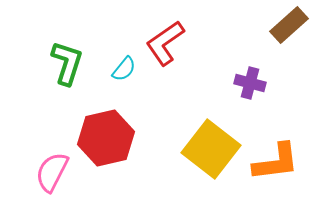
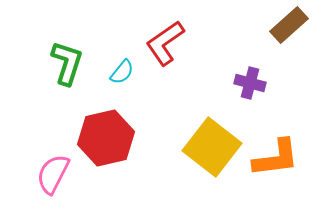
cyan semicircle: moved 2 px left, 3 px down
yellow square: moved 1 px right, 2 px up
orange L-shape: moved 4 px up
pink semicircle: moved 1 px right, 2 px down
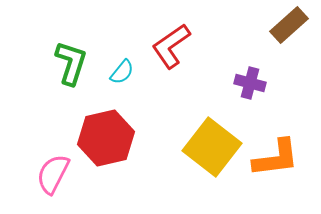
red L-shape: moved 6 px right, 3 px down
green L-shape: moved 4 px right
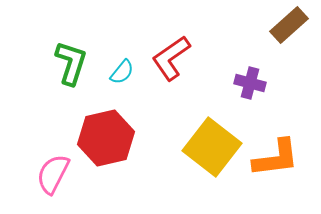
red L-shape: moved 12 px down
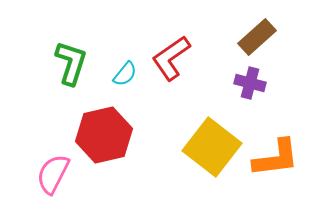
brown rectangle: moved 32 px left, 12 px down
cyan semicircle: moved 3 px right, 2 px down
red hexagon: moved 2 px left, 3 px up
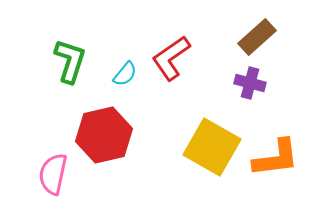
green L-shape: moved 1 px left, 2 px up
yellow square: rotated 8 degrees counterclockwise
pink semicircle: rotated 15 degrees counterclockwise
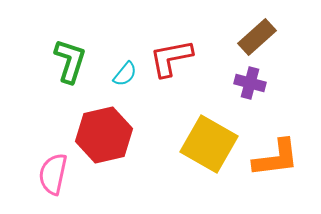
red L-shape: rotated 24 degrees clockwise
yellow square: moved 3 px left, 3 px up
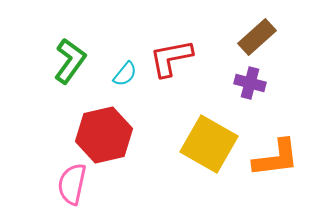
green L-shape: rotated 18 degrees clockwise
pink semicircle: moved 19 px right, 10 px down
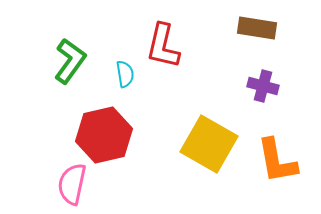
brown rectangle: moved 9 px up; rotated 51 degrees clockwise
red L-shape: moved 8 px left, 12 px up; rotated 66 degrees counterclockwise
cyan semicircle: rotated 48 degrees counterclockwise
purple cross: moved 13 px right, 3 px down
orange L-shape: moved 1 px right, 3 px down; rotated 87 degrees clockwise
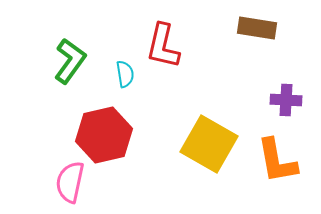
purple cross: moved 23 px right, 14 px down; rotated 12 degrees counterclockwise
pink semicircle: moved 2 px left, 2 px up
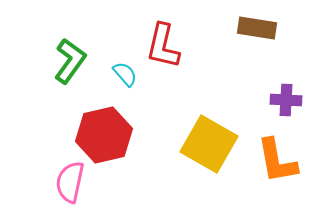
cyan semicircle: rotated 32 degrees counterclockwise
